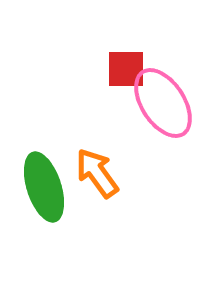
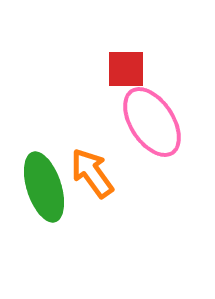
pink ellipse: moved 11 px left, 19 px down
orange arrow: moved 5 px left
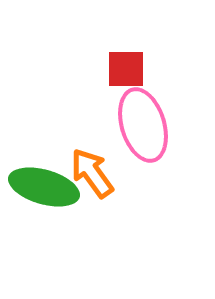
pink ellipse: moved 9 px left, 3 px down; rotated 16 degrees clockwise
green ellipse: rotated 56 degrees counterclockwise
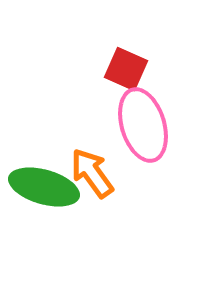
red square: rotated 24 degrees clockwise
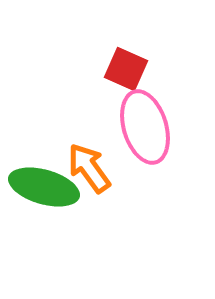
pink ellipse: moved 2 px right, 2 px down
orange arrow: moved 3 px left, 5 px up
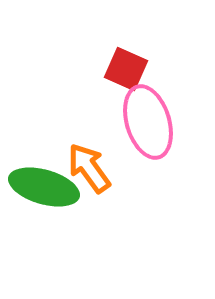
pink ellipse: moved 3 px right, 5 px up
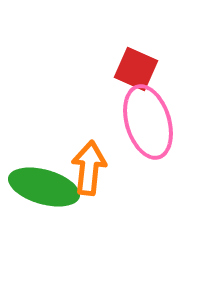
red square: moved 10 px right
orange arrow: rotated 42 degrees clockwise
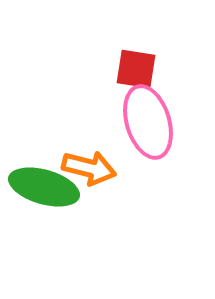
red square: rotated 15 degrees counterclockwise
orange arrow: rotated 98 degrees clockwise
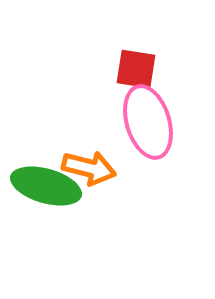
green ellipse: moved 2 px right, 1 px up
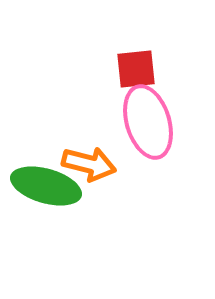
red square: rotated 15 degrees counterclockwise
orange arrow: moved 4 px up
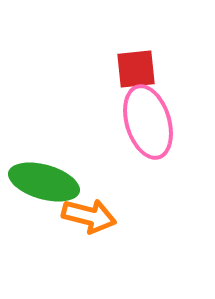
orange arrow: moved 52 px down
green ellipse: moved 2 px left, 4 px up
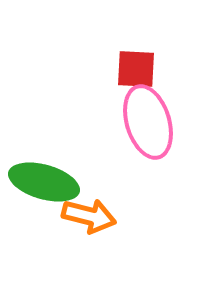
red square: rotated 9 degrees clockwise
